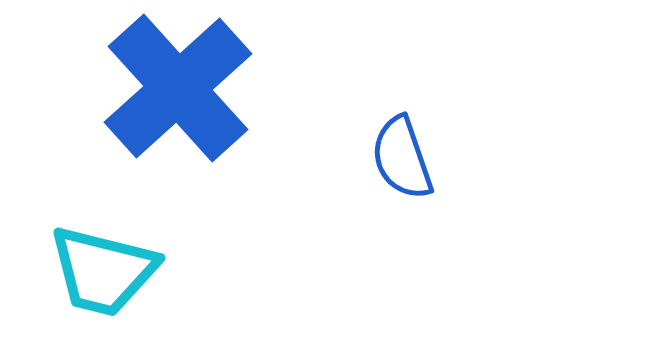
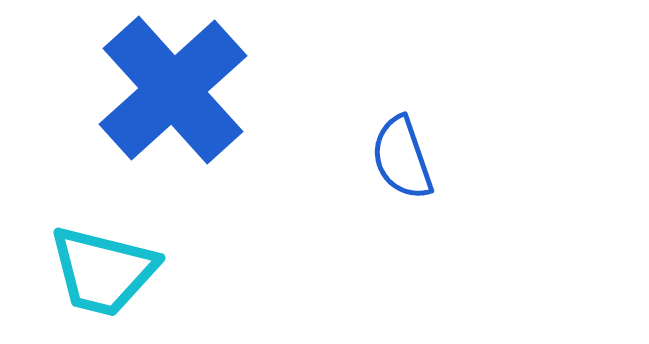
blue cross: moved 5 px left, 2 px down
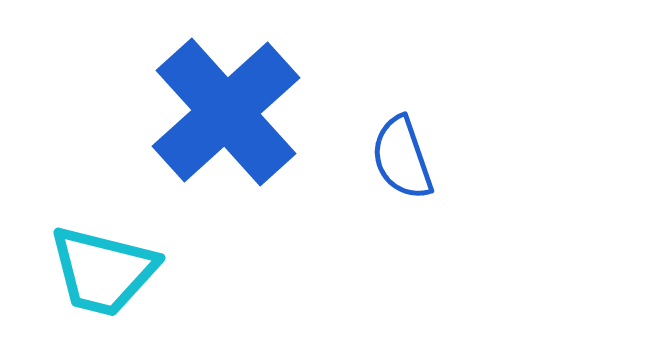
blue cross: moved 53 px right, 22 px down
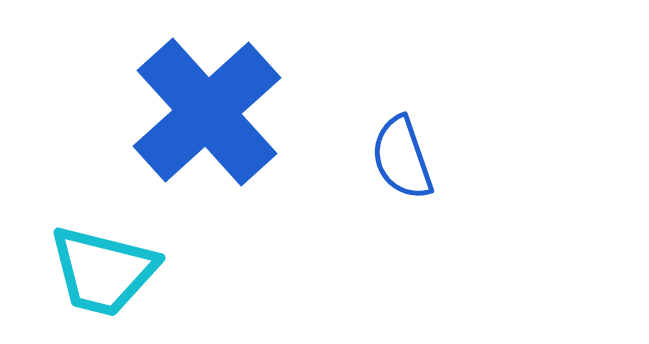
blue cross: moved 19 px left
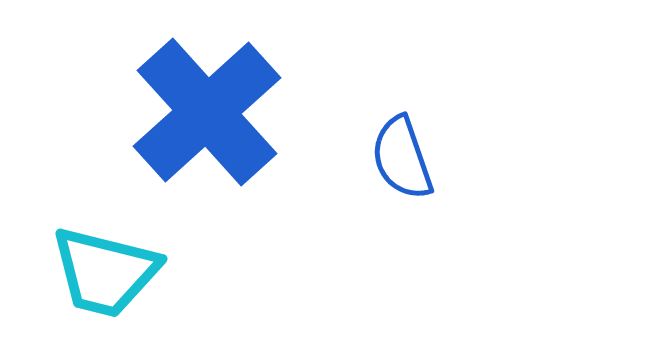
cyan trapezoid: moved 2 px right, 1 px down
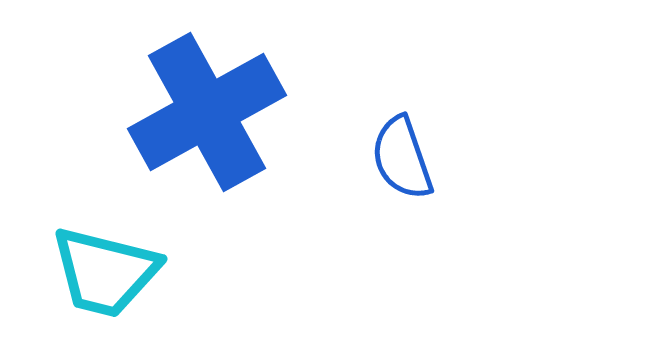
blue cross: rotated 13 degrees clockwise
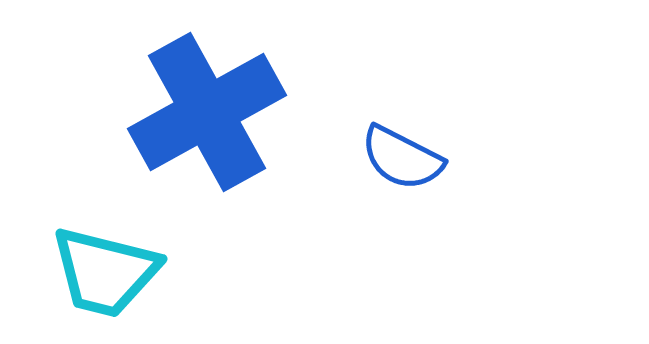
blue semicircle: rotated 44 degrees counterclockwise
